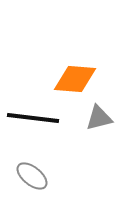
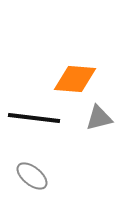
black line: moved 1 px right
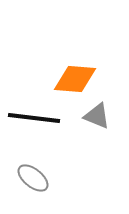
gray triangle: moved 2 px left, 2 px up; rotated 36 degrees clockwise
gray ellipse: moved 1 px right, 2 px down
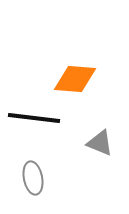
gray triangle: moved 3 px right, 27 px down
gray ellipse: rotated 40 degrees clockwise
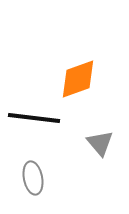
orange diamond: moved 3 px right; rotated 24 degrees counterclockwise
gray triangle: rotated 28 degrees clockwise
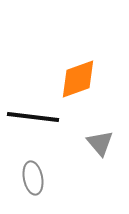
black line: moved 1 px left, 1 px up
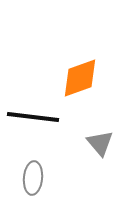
orange diamond: moved 2 px right, 1 px up
gray ellipse: rotated 16 degrees clockwise
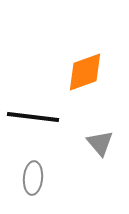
orange diamond: moved 5 px right, 6 px up
